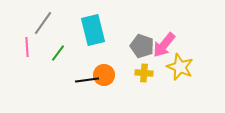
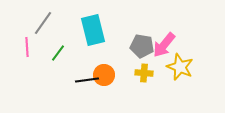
gray pentagon: rotated 10 degrees counterclockwise
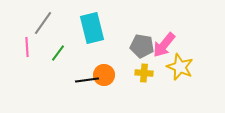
cyan rectangle: moved 1 px left, 2 px up
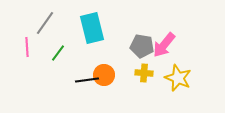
gray line: moved 2 px right
yellow star: moved 2 px left, 11 px down
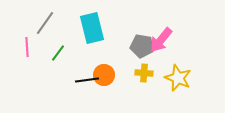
pink arrow: moved 3 px left, 5 px up
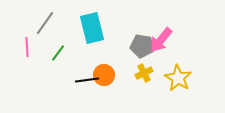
yellow cross: rotated 30 degrees counterclockwise
yellow star: rotated 8 degrees clockwise
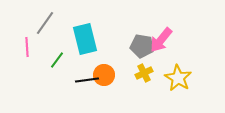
cyan rectangle: moved 7 px left, 11 px down
green line: moved 1 px left, 7 px down
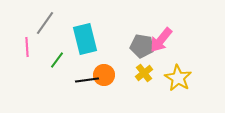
yellow cross: rotated 12 degrees counterclockwise
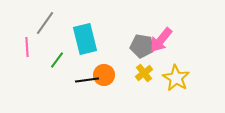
yellow star: moved 2 px left
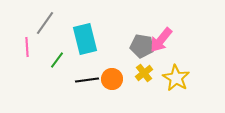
orange circle: moved 8 px right, 4 px down
